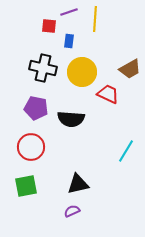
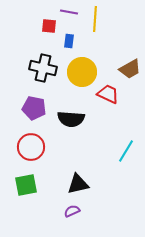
purple line: rotated 30 degrees clockwise
purple pentagon: moved 2 px left
green square: moved 1 px up
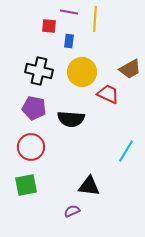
black cross: moved 4 px left, 3 px down
black triangle: moved 11 px right, 2 px down; rotated 20 degrees clockwise
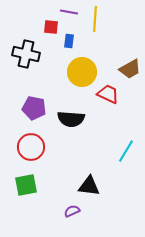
red square: moved 2 px right, 1 px down
black cross: moved 13 px left, 17 px up
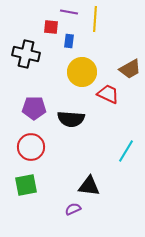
purple pentagon: rotated 10 degrees counterclockwise
purple semicircle: moved 1 px right, 2 px up
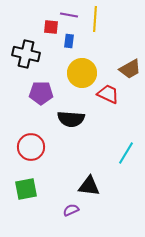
purple line: moved 3 px down
yellow circle: moved 1 px down
purple pentagon: moved 7 px right, 15 px up
cyan line: moved 2 px down
green square: moved 4 px down
purple semicircle: moved 2 px left, 1 px down
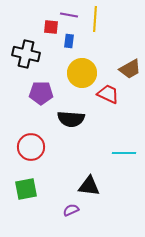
cyan line: moved 2 px left; rotated 60 degrees clockwise
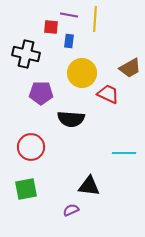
brown trapezoid: moved 1 px up
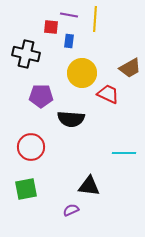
purple pentagon: moved 3 px down
